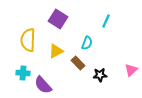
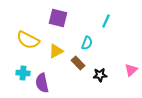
purple square: moved 1 px up; rotated 18 degrees counterclockwise
yellow semicircle: rotated 65 degrees counterclockwise
purple semicircle: moved 1 px left, 2 px up; rotated 30 degrees clockwise
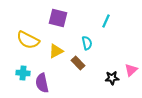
cyan semicircle: rotated 32 degrees counterclockwise
black star: moved 12 px right, 3 px down
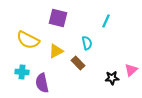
cyan cross: moved 1 px left, 1 px up
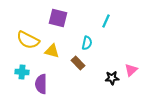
cyan semicircle: rotated 24 degrees clockwise
yellow triangle: moved 4 px left; rotated 42 degrees clockwise
purple semicircle: moved 1 px left, 1 px down; rotated 12 degrees clockwise
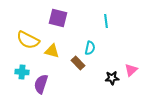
cyan line: rotated 32 degrees counterclockwise
cyan semicircle: moved 3 px right, 5 px down
purple semicircle: rotated 18 degrees clockwise
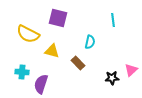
cyan line: moved 7 px right, 1 px up
yellow semicircle: moved 6 px up
cyan semicircle: moved 6 px up
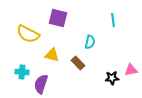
yellow triangle: moved 4 px down
pink triangle: rotated 32 degrees clockwise
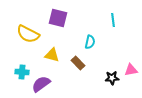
purple semicircle: rotated 36 degrees clockwise
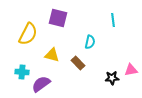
yellow semicircle: rotated 90 degrees counterclockwise
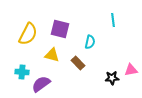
purple square: moved 2 px right, 11 px down
